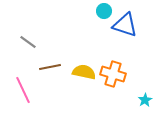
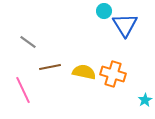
blue triangle: rotated 40 degrees clockwise
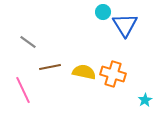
cyan circle: moved 1 px left, 1 px down
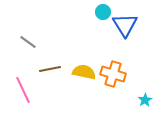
brown line: moved 2 px down
